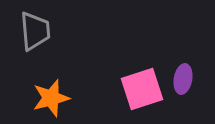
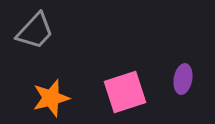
gray trapezoid: rotated 48 degrees clockwise
pink square: moved 17 px left, 3 px down
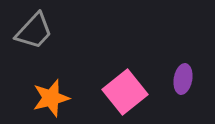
gray trapezoid: moved 1 px left
pink square: rotated 21 degrees counterclockwise
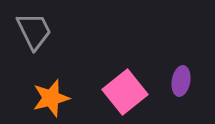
gray trapezoid: rotated 69 degrees counterclockwise
purple ellipse: moved 2 px left, 2 px down
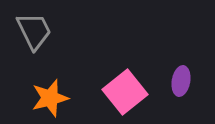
orange star: moved 1 px left
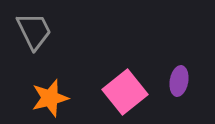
purple ellipse: moved 2 px left
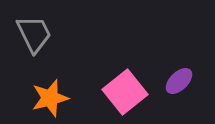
gray trapezoid: moved 3 px down
purple ellipse: rotated 36 degrees clockwise
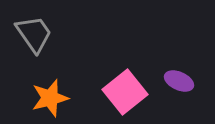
gray trapezoid: rotated 9 degrees counterclockwise
purple ellipse: rotated 68 degrees clockwise
